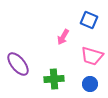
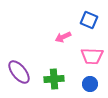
pink arrow: rotated 35 degrees clockwise
pink trapezoid: rotated 15 degrees counterclockwise
purple ellipse: moved 1 px right, 8 px down
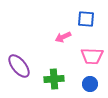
blue square: moved 3 px left, 1 px up; rotated 18 degrees counterclockwise
purple ellipse: moved 6 px up
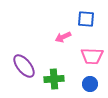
purple ellipse: moved 5 px right
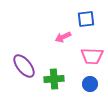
blue square: rotated 12 degrees counterclockwise
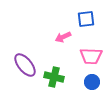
pink trapezoid: moved 1 px left
purple ellipse: moved 1 px right, 1 px up
green cross: moved 2 px up; rotated 18 degrees clockwise
blue circle: moved 2 px right, 2 px up
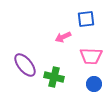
blue circle: moved 2 px right, 2 px down
